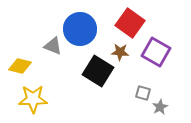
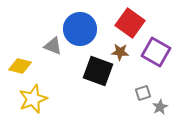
black square: rotated 12 degrees counterclockwise
gray square: rotated 35 degrees counterclockwise
yellow star: rotated 20 degrees counterclockwise
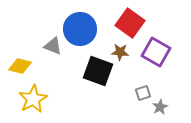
yellow star: rotated 8 degrees counterclockwise
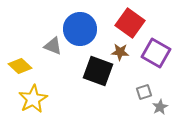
purple square: moved 1 px down
yellow diamond: rotated 30 degrees clockwise
gray square: moved 1 px right, 1 px up
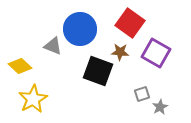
gray square: moved 2 px left, 2 px down
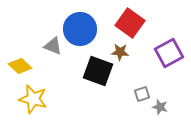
purple square: moved 13 px right; rotated 32 degrees clockwise
yellow star: rotated 28 degrees counterclockwise
gray star: rotated 28 degrees counterclockwise
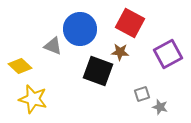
red square: rotated 8 degrees counterclockwise
purple square: moved 1 px left, 1 px down
